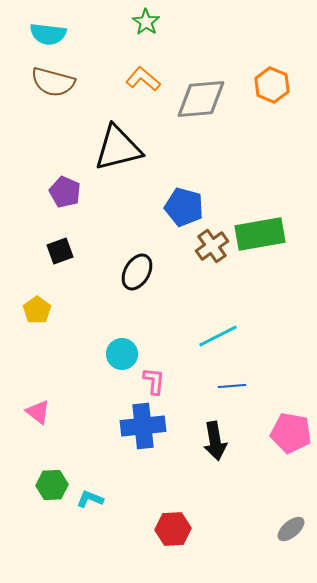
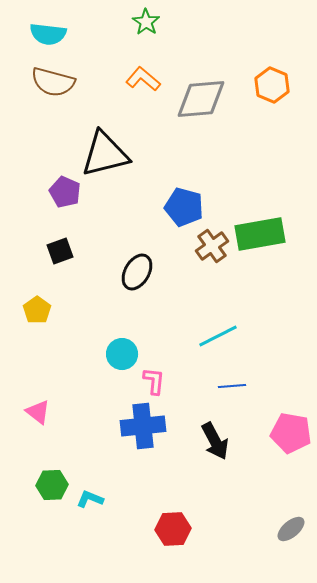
black triangle: moved 13 px left, 6 px down
black arrow: rotated 18 degrees counterclockwise
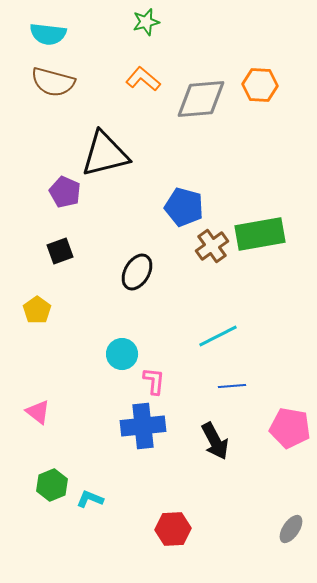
green star: rotated 24 degrees clockwise
orange hexagon: moved 12 px left; rotated 20 degrees counterclockwise
pink pentagon: moved 1 px left, 5 px up
green hexagon: rotated 20 degrees counterclockwise
gray ellipse: rotated 16 degrees counterclockwise
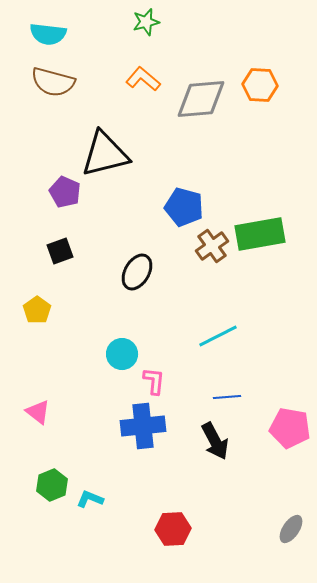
blue line: moved 5 px left, 11 px down
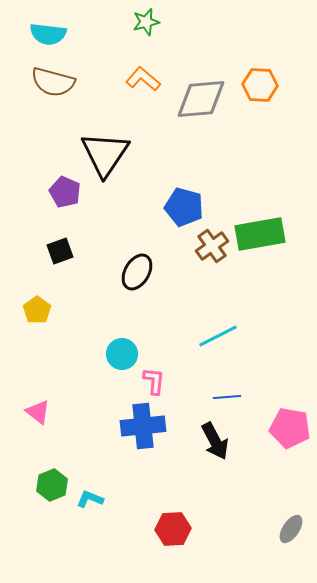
black triangle: rotated 42 degrees counterclockwise
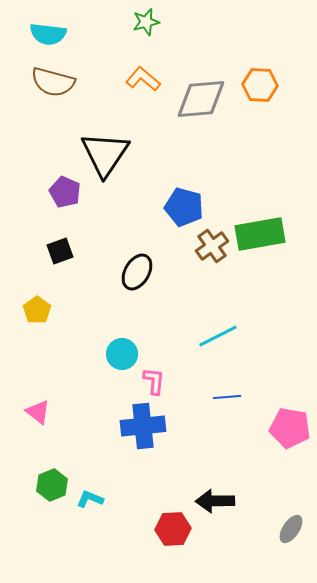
black arrow: moved 60 px down; rotated 117 degrees clockwise
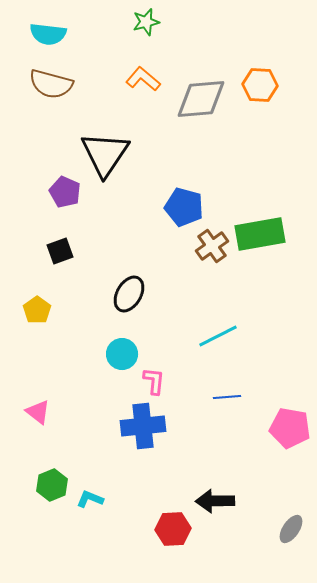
brown semicircle: moved 2 px left, 2 px down
black ellipse: moved 8 px left, 22 px down
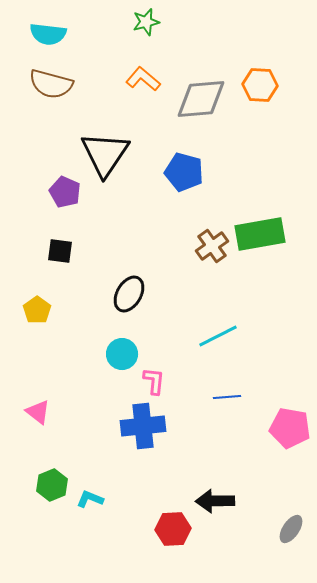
blue pentagon: moved 35 px up
black square: rotated 28 degrees clockwise
